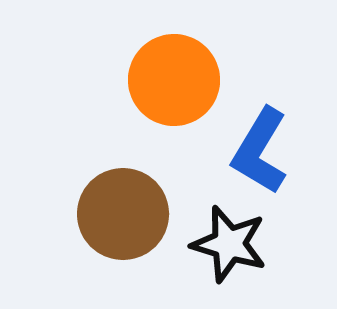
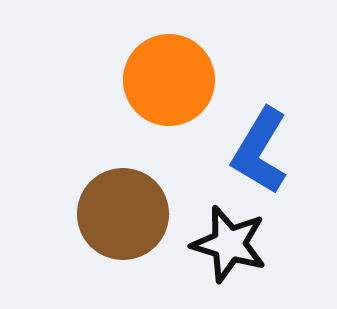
orange circle: moved 5 px left
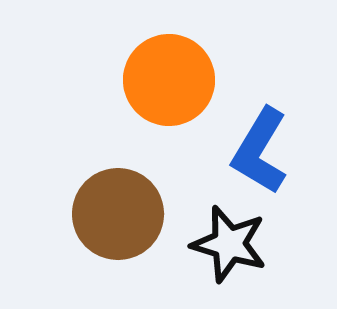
brown circle: moved 5 px left
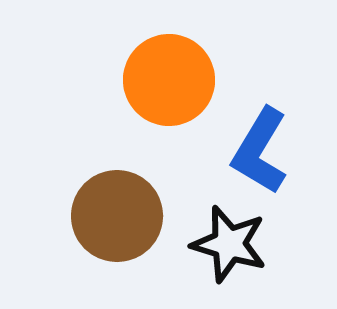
brown circle: moved 1 px left, 2 px down
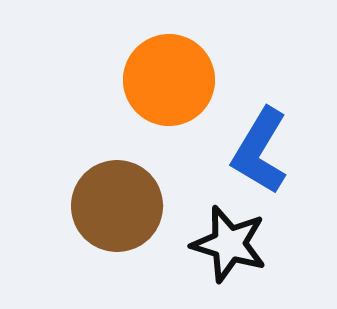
brown circle: moved 10 px up
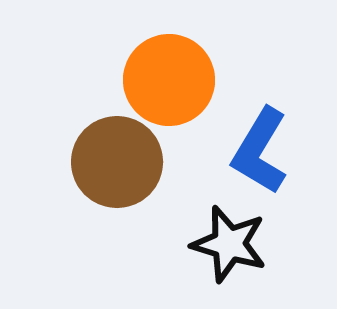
brown circle: moved 44 px up
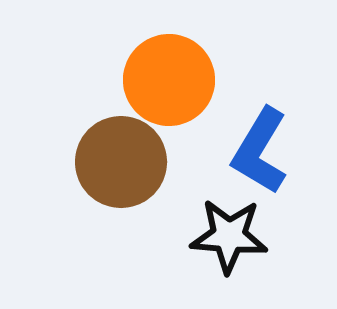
brown circle: moved 4 px right
black star: moved 8 px up; rotated 12 degrees counterclockwise
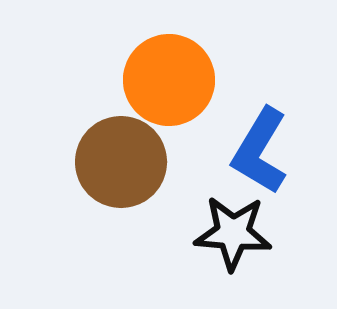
black star: moved 4 px right, 3 px up
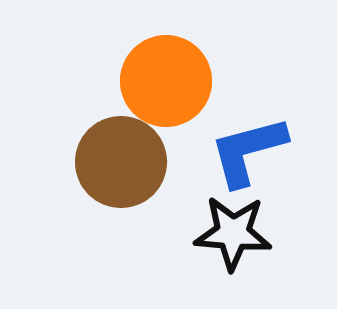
orange circle: moved 3 px left, 1 px down
blue L-shape: moved 12 px left; rotated 44 degrees clockwise
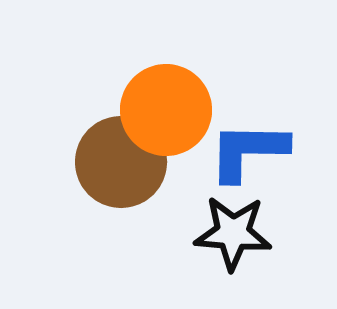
orange circle: moved 29 px down
blue L-shape: rotated 16 degrees clockwise
